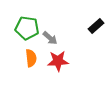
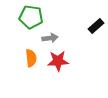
green pentagon: moved 4 px right, 11 px up
gray arrow: rotated 49 degrees counterclockwise
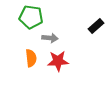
gray arrow: rotated 14 degrees clockwise
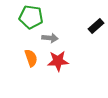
orange semicircle: rotated 12 degrees counterclockwise
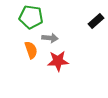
black rectangle: moved 5 px up
orange semicircle: moved 8 px up
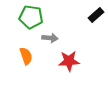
black rectangle: moved 6 px up
orange semicircle: moved 5 px left, 6 px down
red star: moved 11 px right
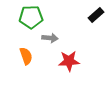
green pentagon: rotated 10 degrees counterclockwise
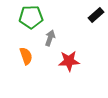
gray arrow: rotated 77 degrees counterclockwise
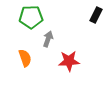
black rectangle: rotated 21 degrees counterclockwise
gray arrow: moved 2 px left, 1 px down
orange semicircle: moved 1 px left, 2 px down
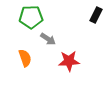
gray arrow: rotated 105 degrees clockwise
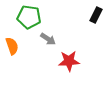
green pentagon: moved 2 px left; rotated 10 degrees clockwise
orange semicircle: moved 13 px left, 12 px up
